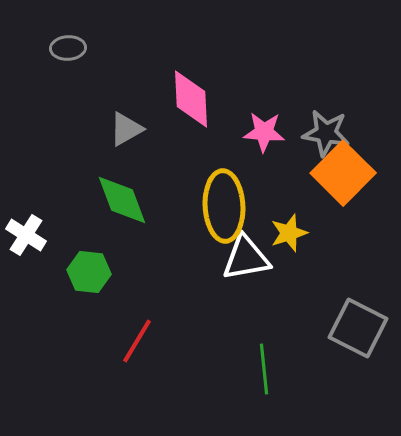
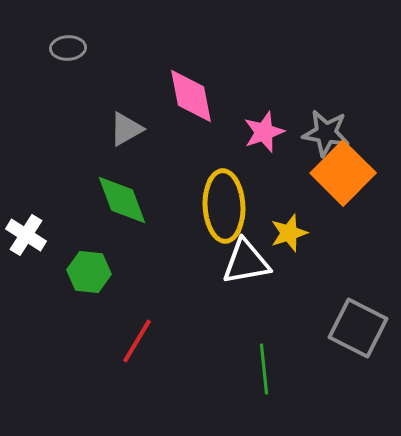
pink diamond: moved 3 px up; rotated 8 degrees counterclockwise
pink star: rotated 24 degrees counterclockwise
white triangle: moved 4 px down
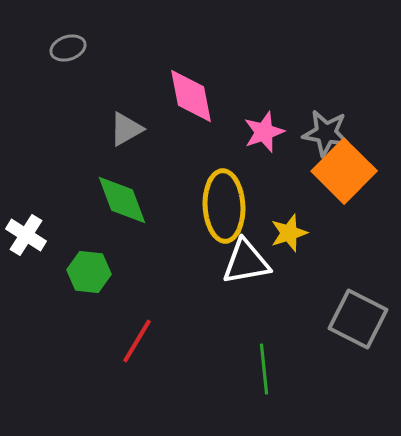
gray ellipse: rotated 16 degrees counterclockwise
orange square: moved 1 px right, 2 px up
gray square: moved 9 px up
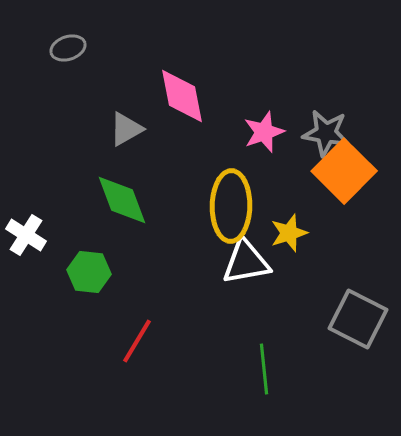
pink diamond: moved 9 px left
yellow ellipse: moved 7 px right; rotated 4 degrees clockwise
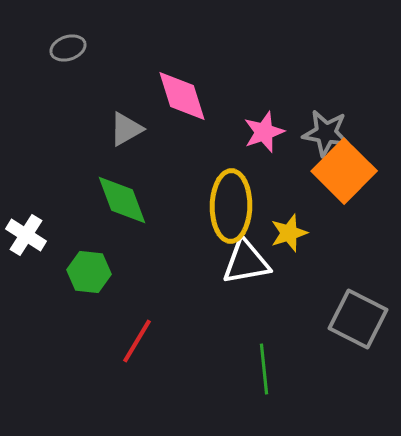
pink diamond: rotated 6 degrees counterclockwise
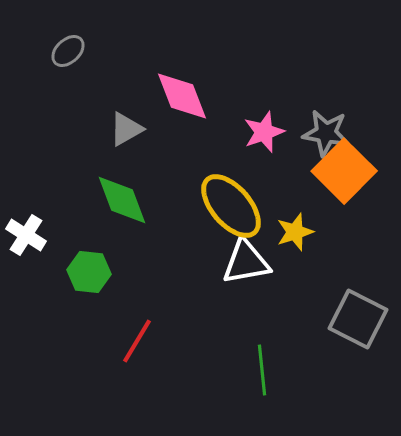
gray ellipse: moved 3 px down; rotated 24 degrees counterclockwise
pink diamond: rotated 4 degrees counterclockwise
yellow ellipse: rotated 42 degrees counterclockwise
yellow star: moved 6 px right, 1 px up
green line: moved 2 px left, 1 px down
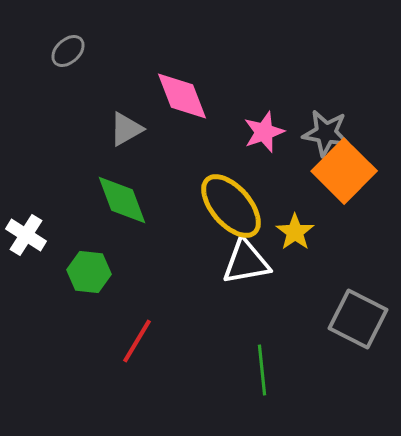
yellow star: rotated 18 degrees counterclockwise
